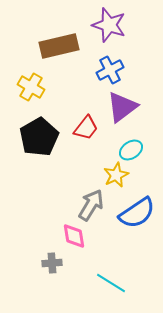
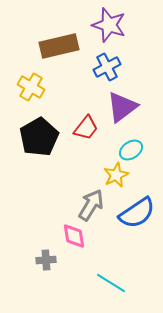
blue cross: moved 3 px left, 3 px up
gray cross: moved 6 px left, 3 px up
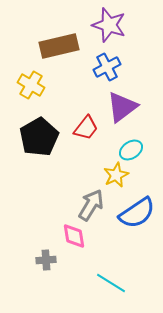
yellow cross: moved 2 px up
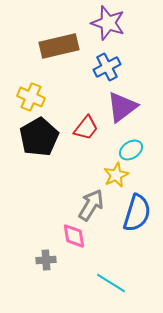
purple star: moved 1 px left, 2 px up
yellow cross: moved 12 px down; rotated 8 degrees counterclockwise
blue semicircle: rotated 39 degrees counterclockwise
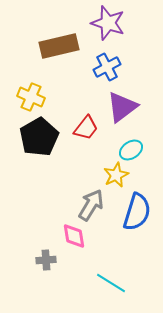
blue semicircle: moved 1 px up
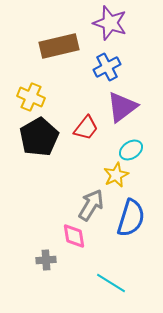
purple star: moved 2 px right
blue semicircle: moved 6 px left, 6 px down
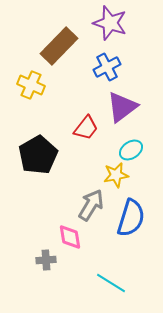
brown rectangle: rotated 33 degrees counterclockwise
yellow cross: moved 12 px up
black pentagon: moved 1 px left, 18 px down
yellow star: rotated 15 degrees clockwise
pink diamond: moved 4 px left, 1 px down
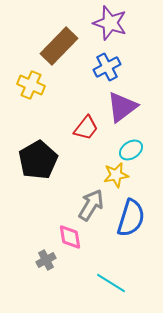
black pentagon: moved 5 px down
gray cross: rotated 24 degrees counterclockwise
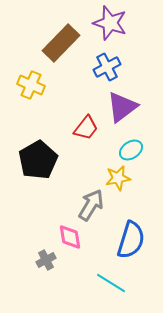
brown rectangle: moved 2 px right, 3 px up
yellow star: moved 2 px right, 3 px down
blue semicircle: moved 22 px down
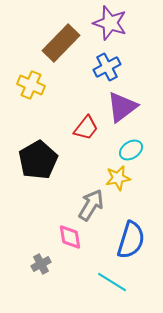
gray cross: moved 5 px left, 4 px down
cyan line: moved 1 px right, 1 px up
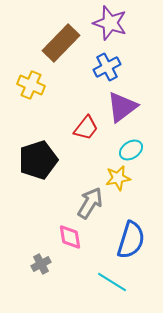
black pentagon: rotated 12 degrees clockwise
gray arrow: moved 1 px left, 2 px up
